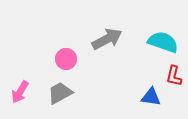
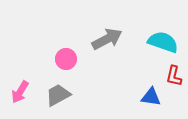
gray trapezoid: moved 2 px left, 2 px down
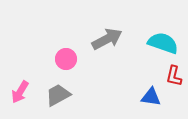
cyan semicircle: moved 1 px down
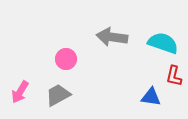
gray arrow: moved 5 px right, 2 px up; rotated 144 degrees counterclockwise
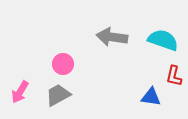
cyan semicircle: moved 3 px up
pink circle: moved 3 px left, 5 px down
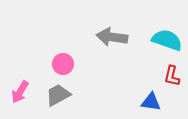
cyan semicircle: moved 4 px right
red L-shape: moved 2 px left
blue triangle: moved 5 px down
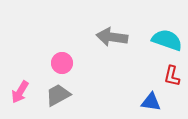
pink circle: moved 1 px left, 1 px up
